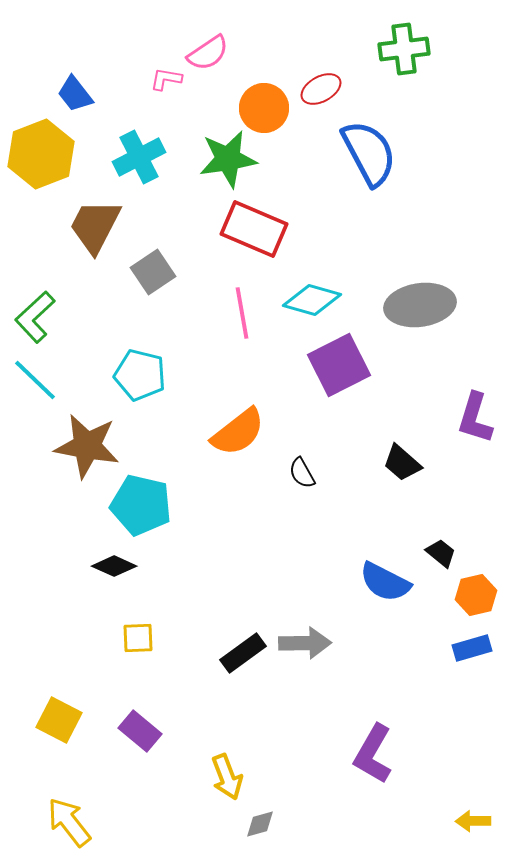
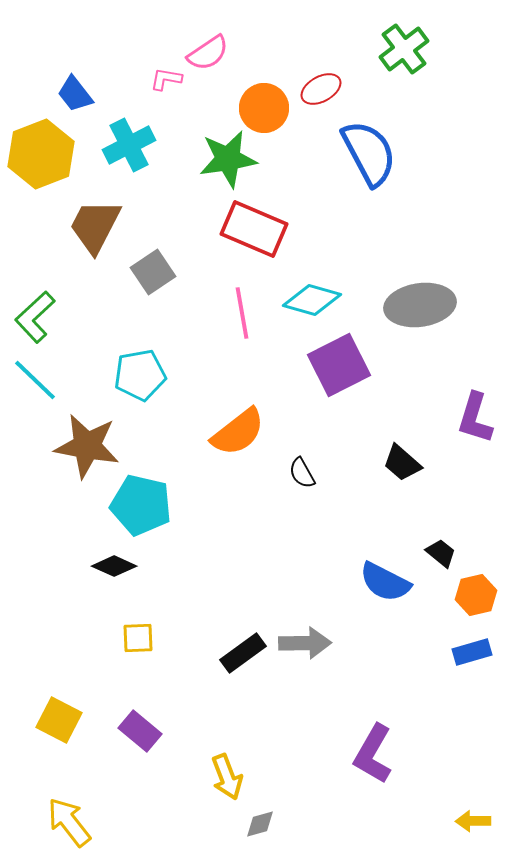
green cross at (404, 49): rotated 30 degrees counterclockwise
cyan cross at (139, 157): moved 10 px left, 12 px up
cyan pentagon at (140, 375): rotated 24 degrees counterclockwise
blue rectangle at (472, 648): moved 4 px down
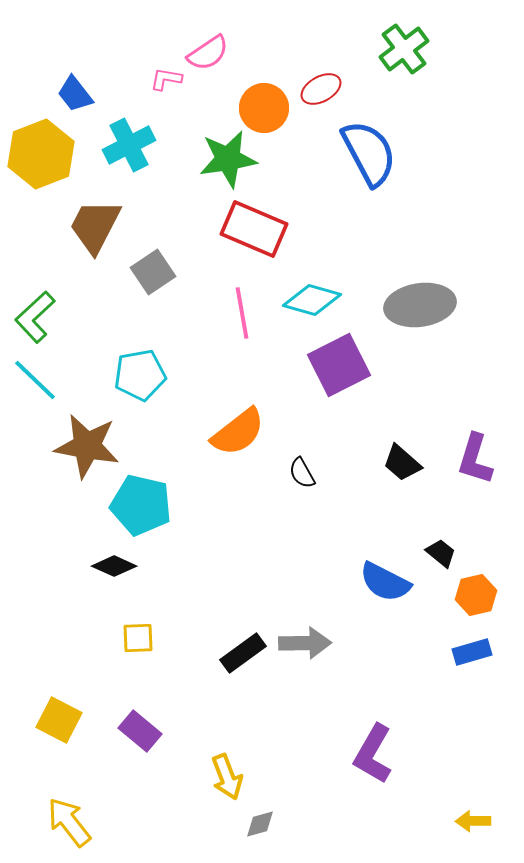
purple L-shape at (475, 418): moved 41 px down
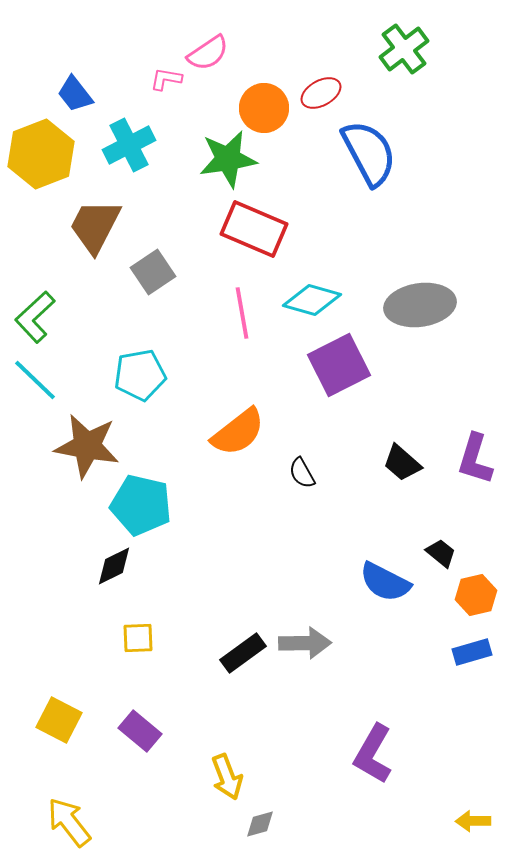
red ellipse at (321, 89): moved 4 px down
black diamond at (114, 566): rotated 51 degrees counterclockwise
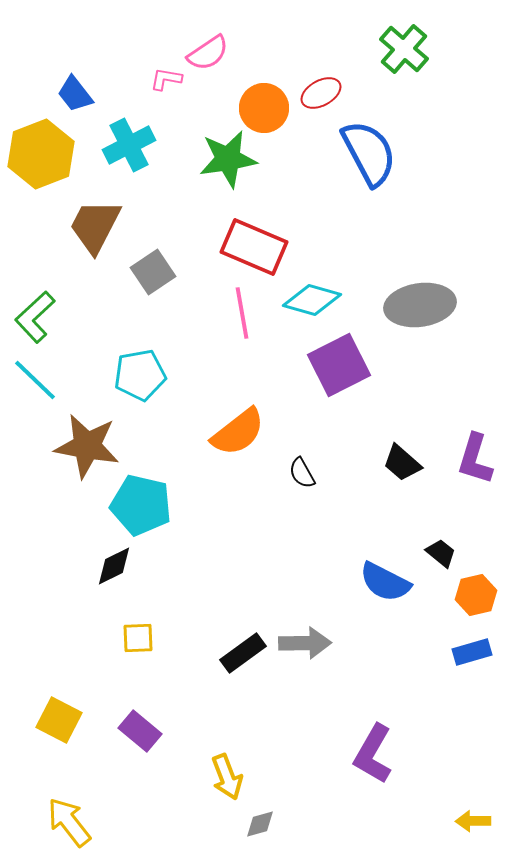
green cross at (404, 49): rotated 12 degrees counterclockwise
red rectangle at (254, 229): moved 18 px down
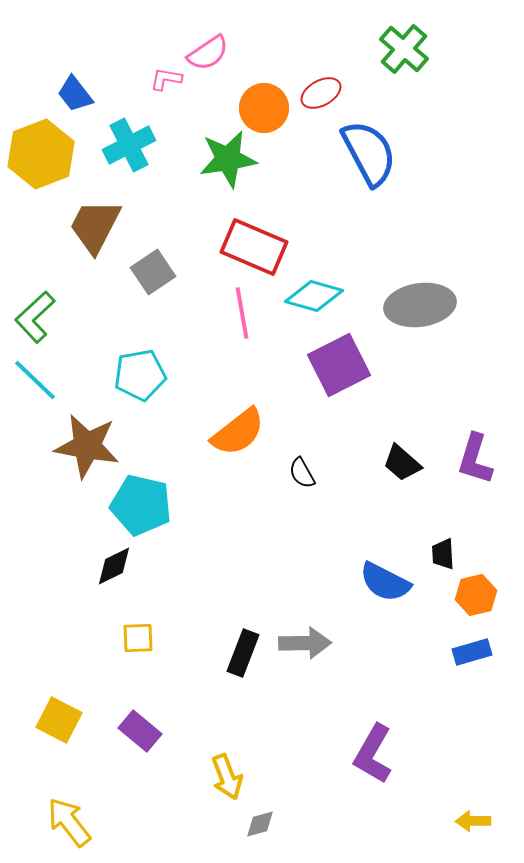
cyan diamond at (312, 300): moved 2 px right, 4 px up
black trapezoid at (441, 553): moved 2 px right, 1 px down; rotated 132 degrees counterclockwise
black rectangle at (243, 653): rotated 33 degrees counterclockwise
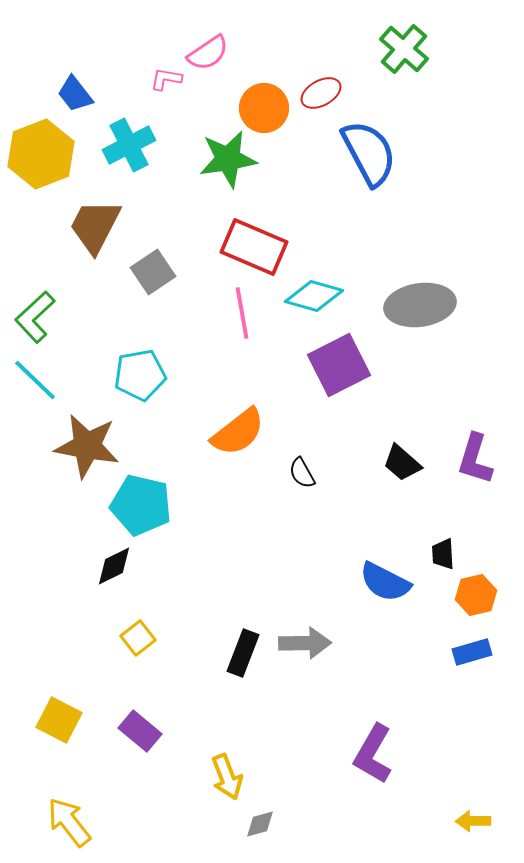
yellow square at (138, 638): rotated 36 degrees counterclockwise
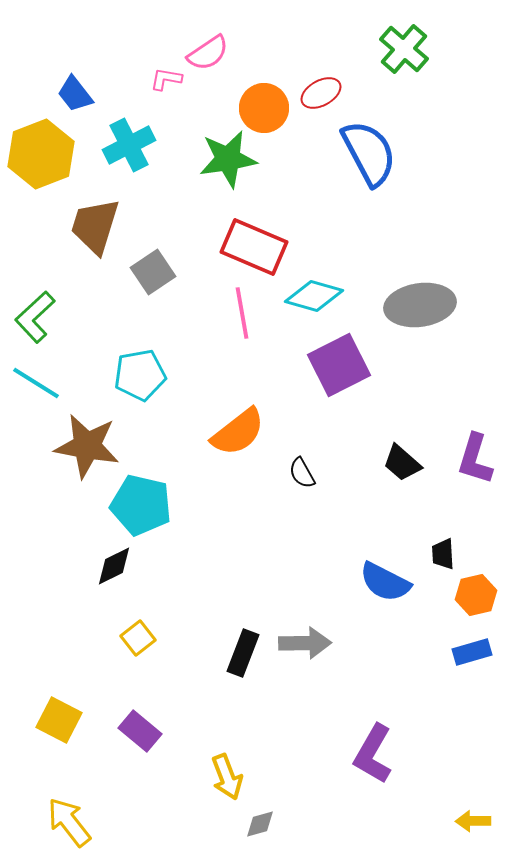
brown trapezoid at (95, 226): rotated 10 degrees counterclockwise
cyan line at (35, 380): moved 1 px right, 3 px down; rotated 12 degrees counterclockwise
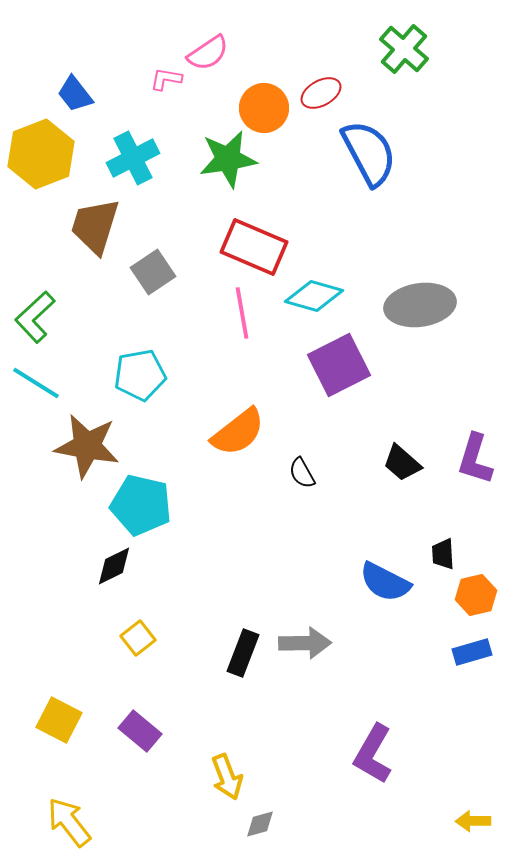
cyan cross at (129, 145): moved 4 px right, 13 px down
